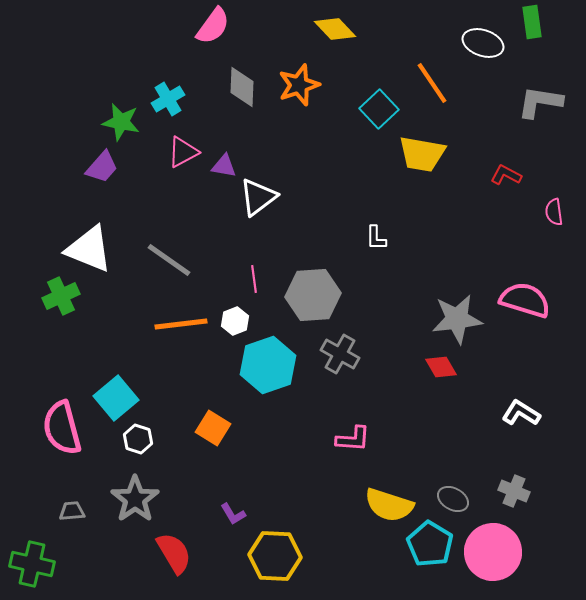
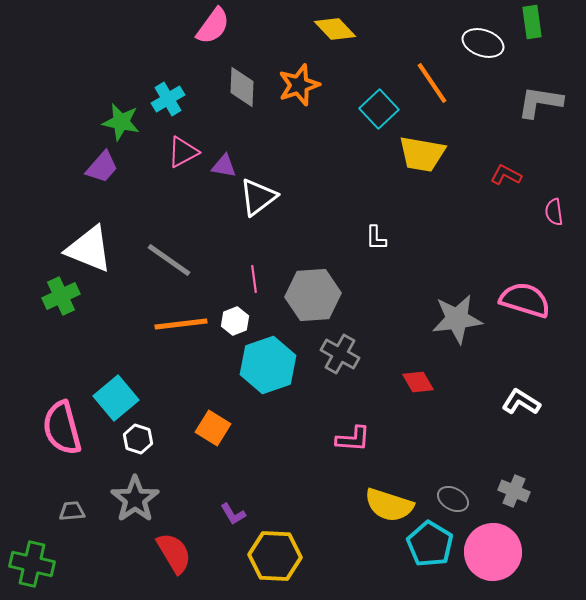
red diamond at (441, 367): moved 23 px left, 15 px down
white L-shape at (521, 413): moved 11 px up
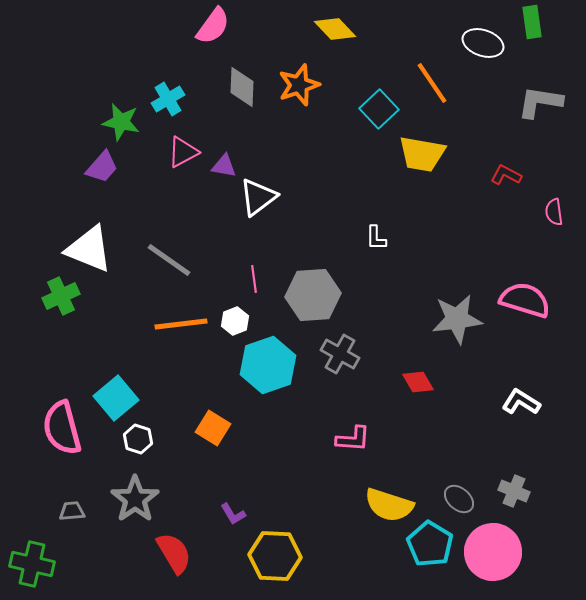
gray ellipse at (453, 499): moved 6 px right; rotated 12 degrees clockwise
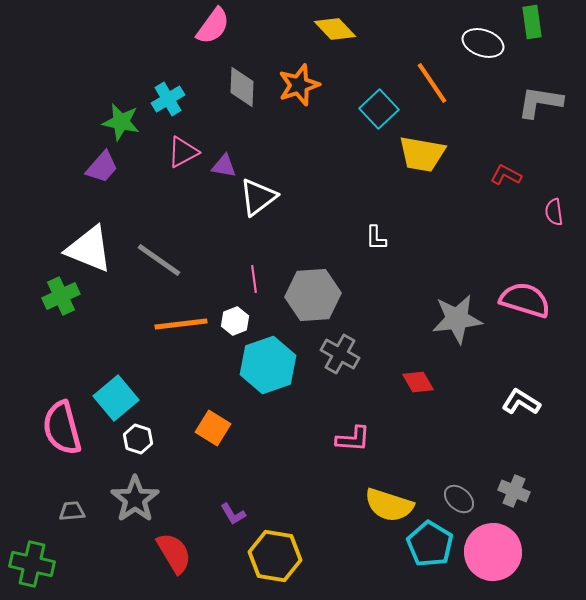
gray line at (169, 260): moved 10 px left
yellow hexagon at (275, 556): rotated 6 degrees clockwise
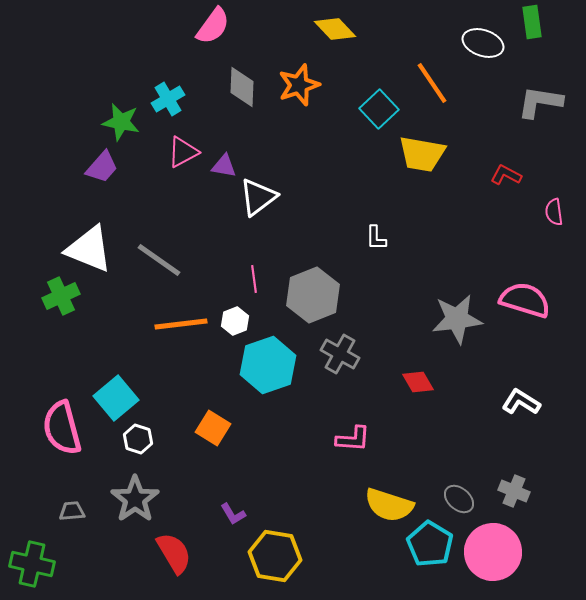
gray hexagon at (313, 295): rotated 18 degrees counterclockwise
